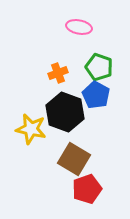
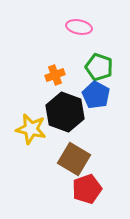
orange cross: moved 3 px left, 2 px down
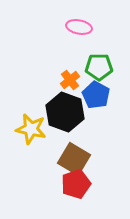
green pentagon: rotated 20 degrees counterclockwise
orange cross: moved 15 px right, 5 px down; rotated 18 degrees counterclockwise
red pentagon: moved 11 px left, 5 px up
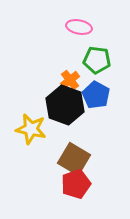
green pentagon: moved 2 px left, 7 px up; rotated 8 degrees clockwise
black hexagon: moved 7 px up
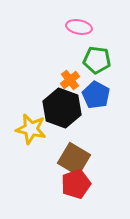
black hexagon: moved 3 px left, 3 px down
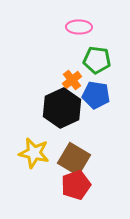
pink ellipse: rotated 10 degrees counterclockwise
orange cross: moved 2 px right
blue pentagon: rotated 20 degrees counterclockwise
black hexagon: rotated 15 degrees clockwise
yellow star: moved 3 px right, 24 px down
red pentagon: moved 1 px down
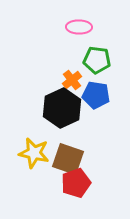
brown square: moved 6 px left; rotated 12 degrees counterclockwise
red pentagon: moved 2 px up
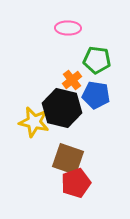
pink ellipse: moved 11 px left, 1 px down
black hexagon: rotated 21 degrees counterclockwise
yellow star: moved 31 px up
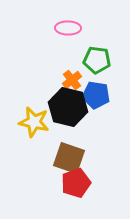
black hexagon: moved 6 px right, 1 px up
brown square: moved 1 px right, 1 px up
